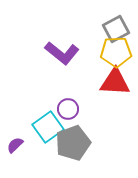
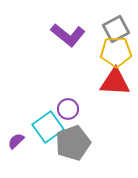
purple L-shape: moved 6 px right, 18 px up
purple semicircle: moved 1 px right, 4 px up
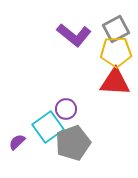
purple L-shape: moved 6 px right
purple circle: moved 2 px left
purple semicircle: moved 1 px right, 1 px down
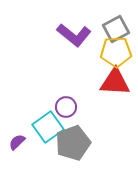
purple circle: moved 2 px up
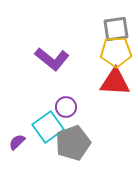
gray square: rotated 20 degrees clockwise
purple L-shape: moved 22 px left, 24 px down
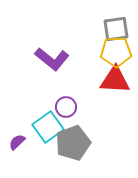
red triangle: moved 2 px up
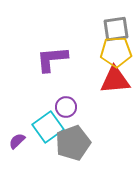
purple L-shape: rotated 136 degrees clockwise
red triangle: rotated 8 degrees counterclockwise
purple semicircle: moved 1 px up
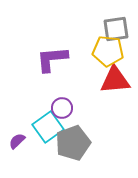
yellow pentagon: moved 8 px left, 1 px up; rotated 8 degrees clockwise
purple circle: moved 4 px left, 1 px down
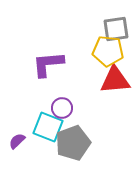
purple L-shape: moved 4 px left, 5 px down
cyan square: rotated 32 degrees counterclockwise
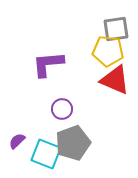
red triangle: rotated 28 degrees clockwise
purple circle: moved 1 px down
cyan square: moved 2 px left, 27 px down
